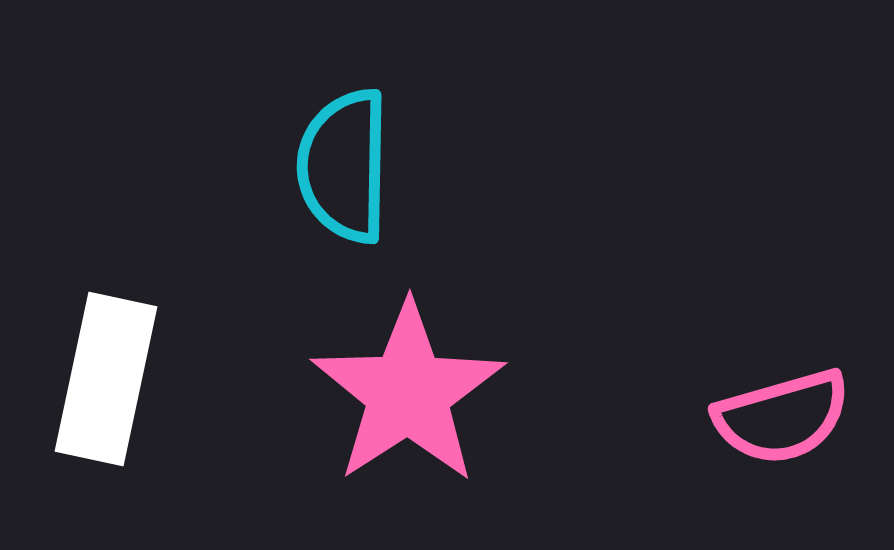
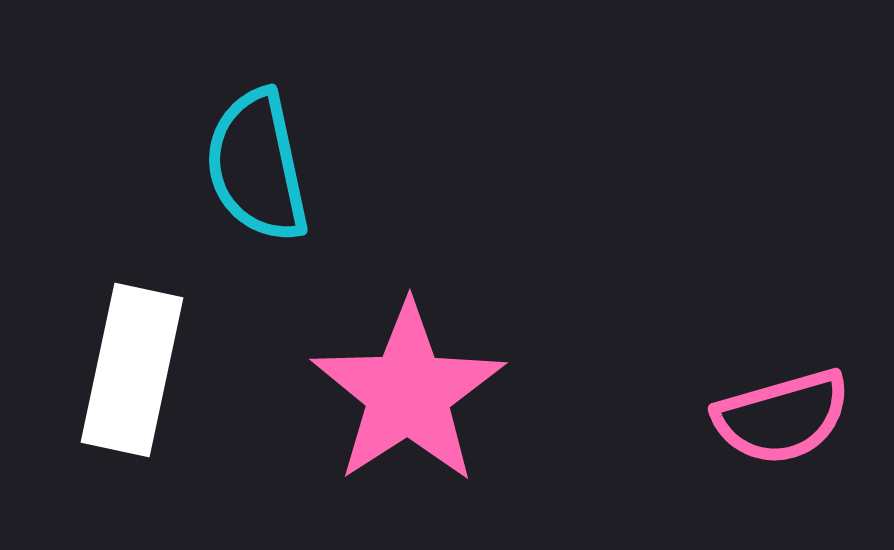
cyan semicircle: moved 87 px left; rotated 13 degrees counterclockwise
white rectangle: moved 26 px right, 9 px up
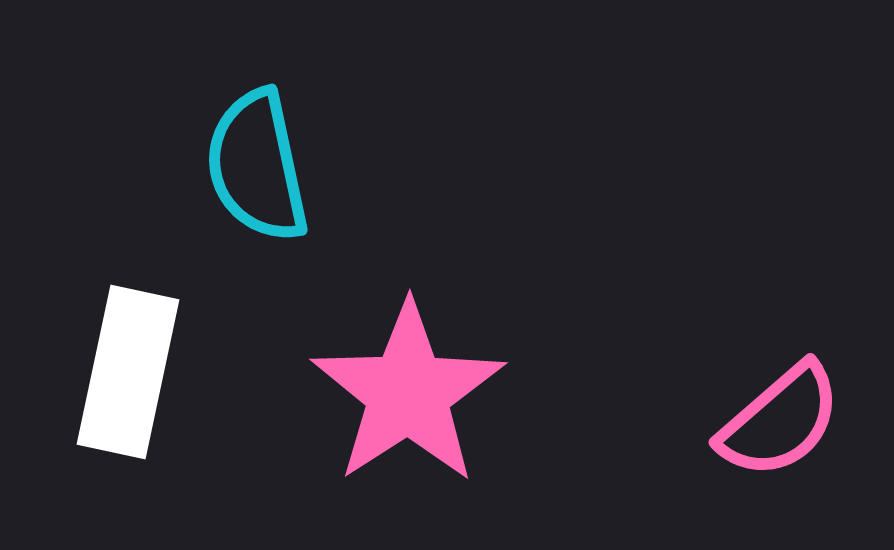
white rectangle: moved 4 px left, 2 px down
pink semicircle: moved 2 px left, 4 px down; rotated 25 degrees counterclockwise
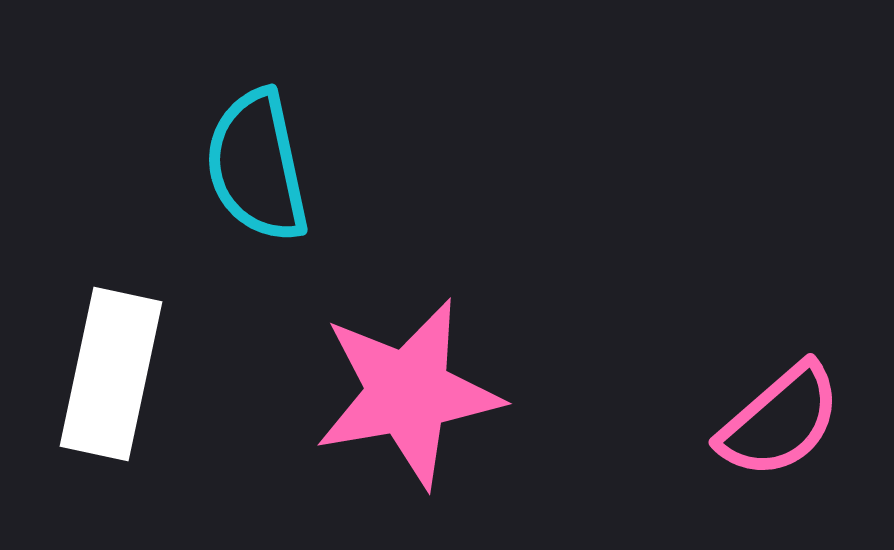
white rectangle: moved 17 px left, 2 px down
pink star: rotated 23 degrees clockwise
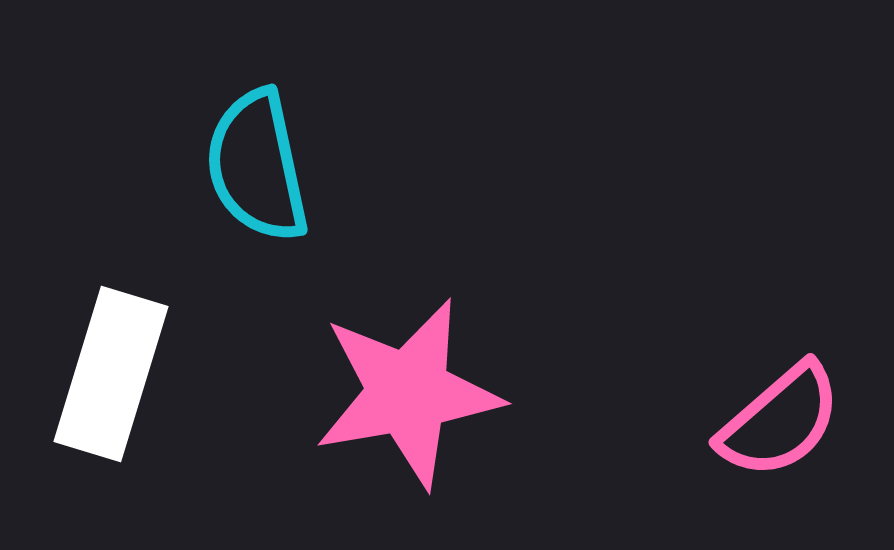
white rectangle: rotated 5 degrees clockwise
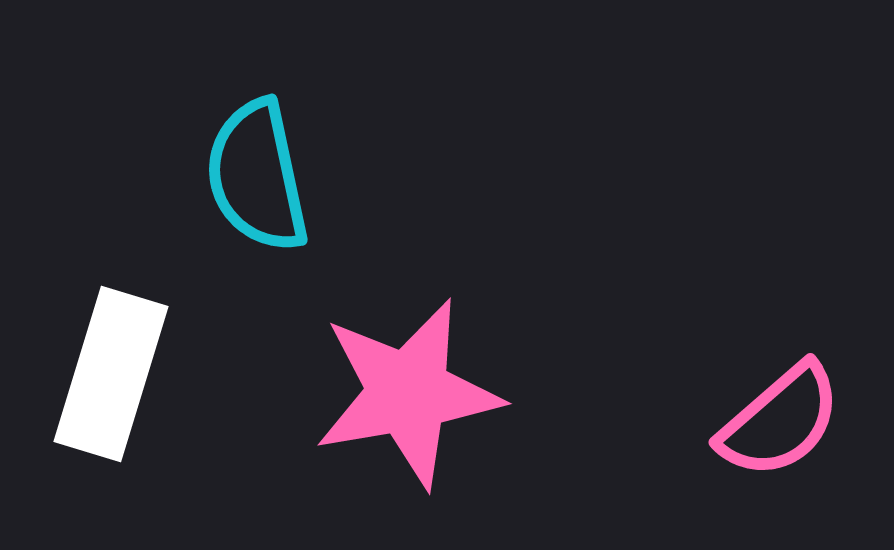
cyan semicircle: moved 10 px down
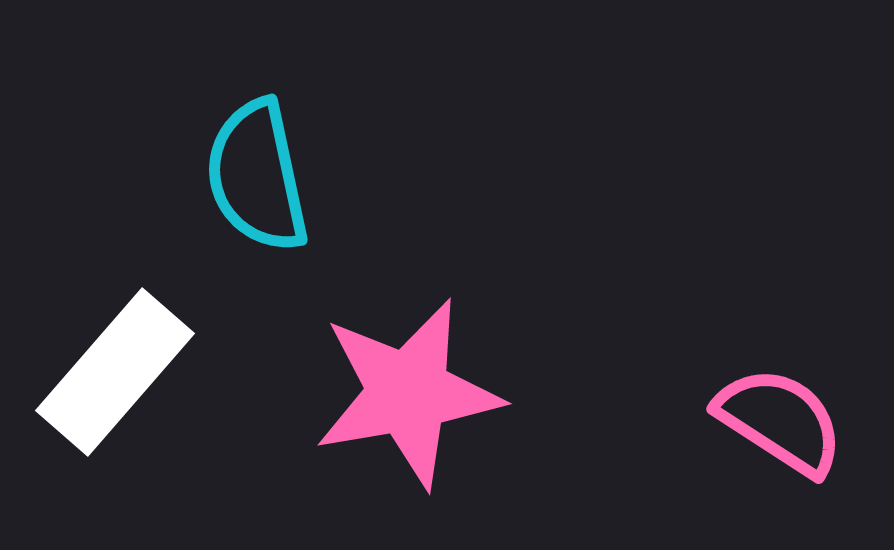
white rectangle: moved 4 px right, 2 px up; rotated 24 degrees clockwise
pink semicircle: rotated 106 degrees counterclockwise
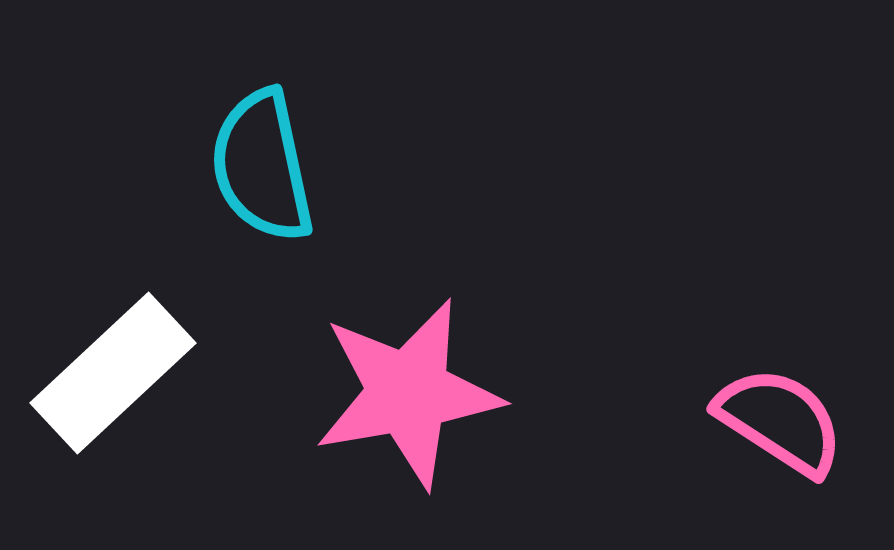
cyan semicircle: moved 5 px right, 10 px up
white rectangle: moved 2 px left, 1 px down; rotated 6 degrees clockwise
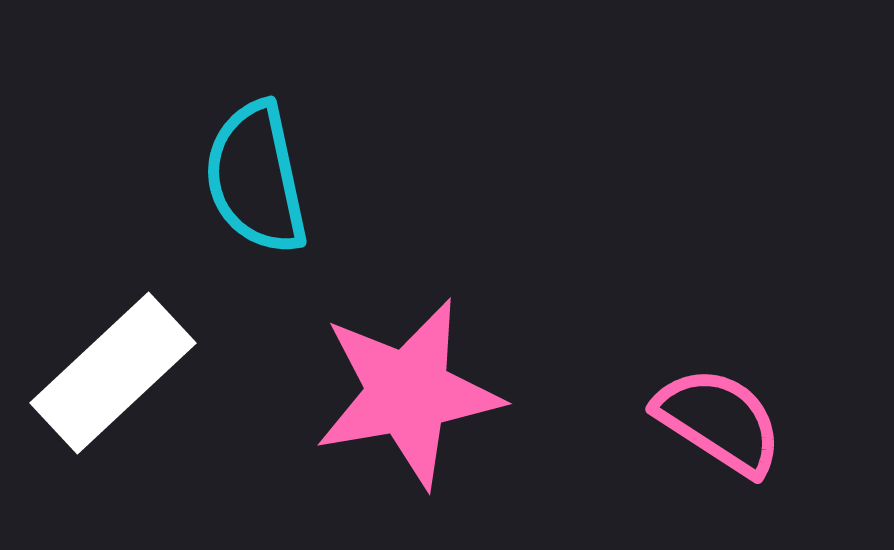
cyan semicircle: moved 6 px left, 12 px down
pink semicircle: moved 61 px left
